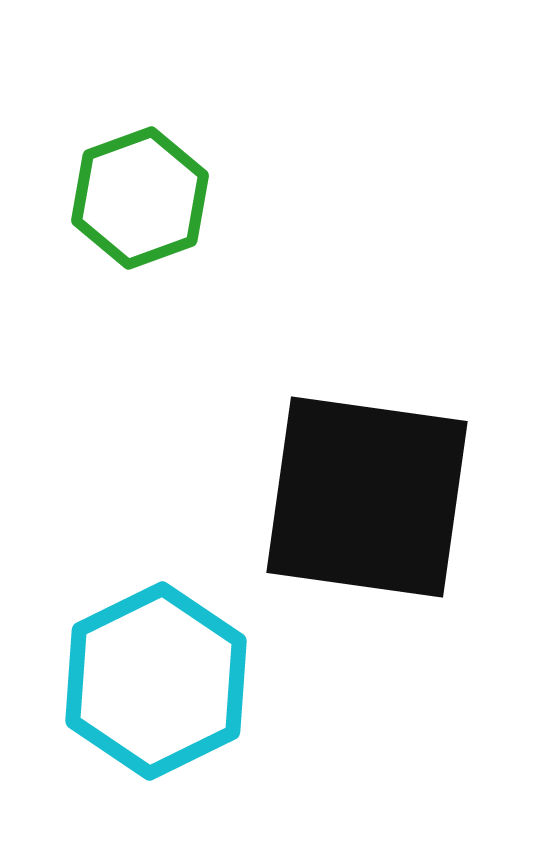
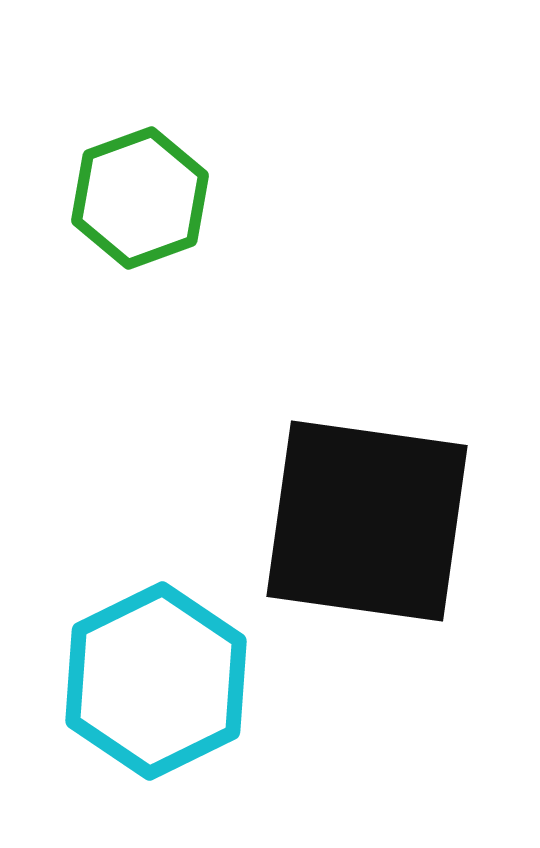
black square: moved 24 px down
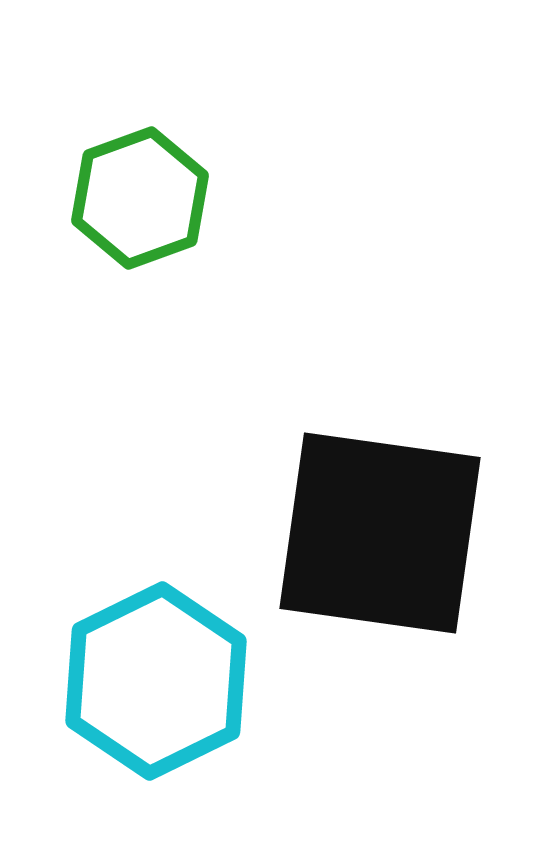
black square: moved 13 px right, 12 px down
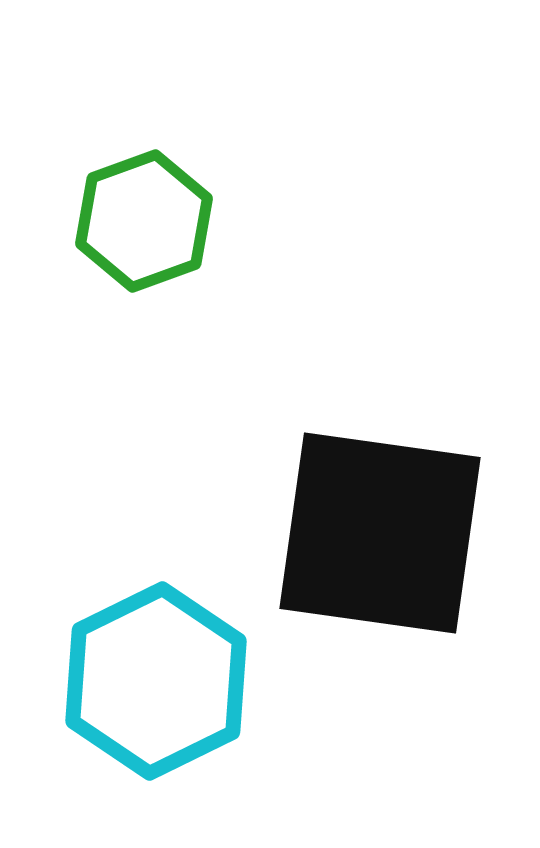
green hexagon: moved 4 px right, 23 px down
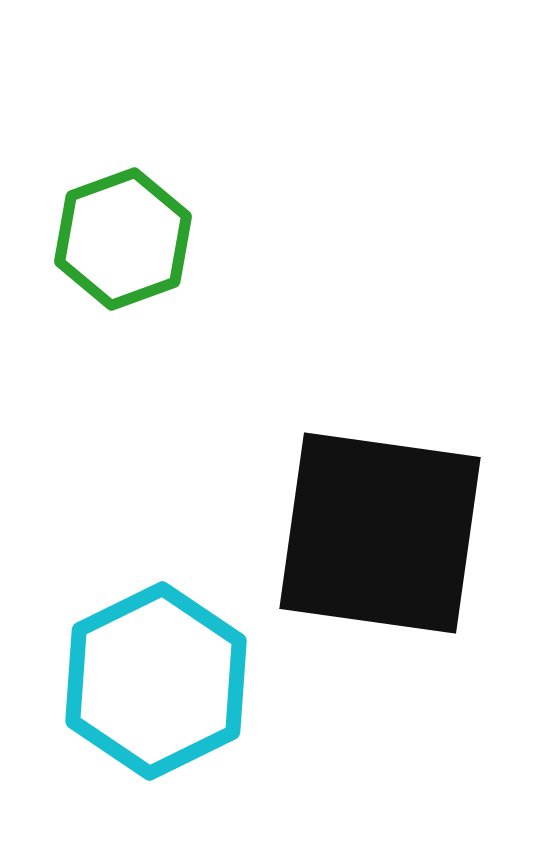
green hexagon: moved 21 px left, 18 px down
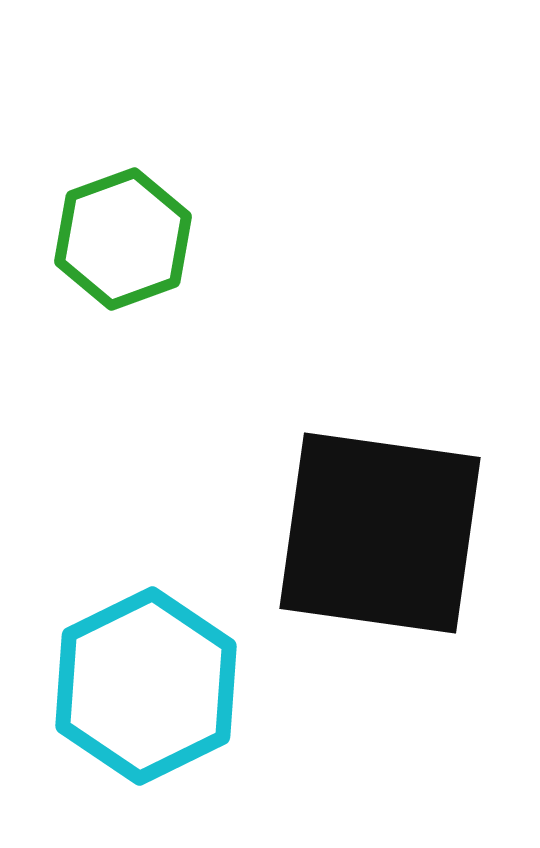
cyan hexagon: moved 10 px left, 5 px down
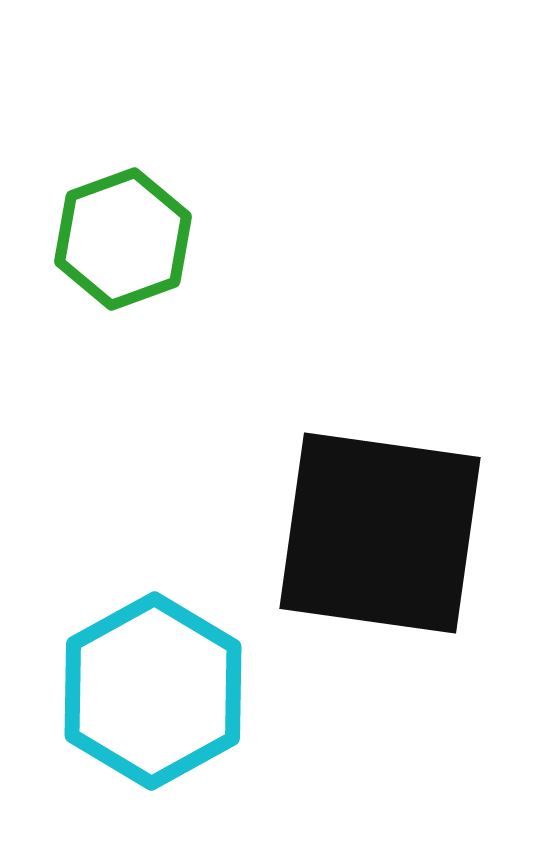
cyan hexagon: moved 7 px right, 5 px down; rotated 3 degrees counterclockwise
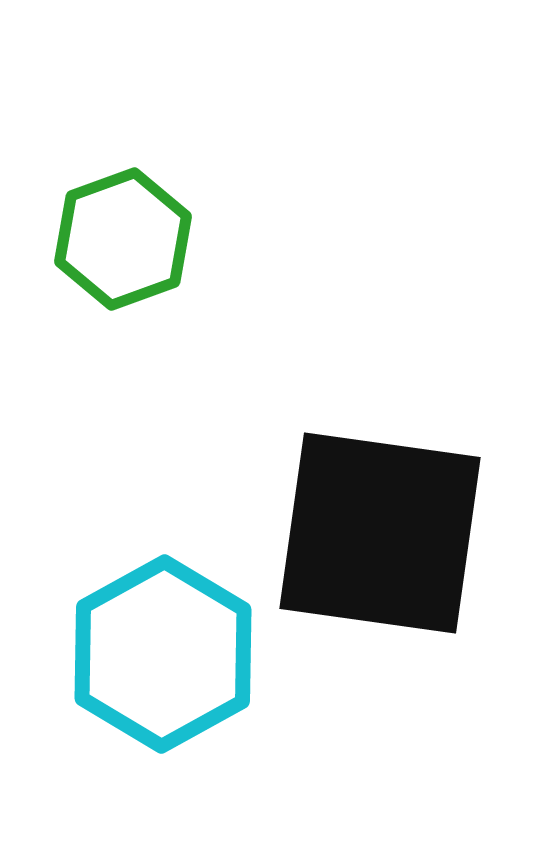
cyan hexagon: moved 10 px right, 37 px up
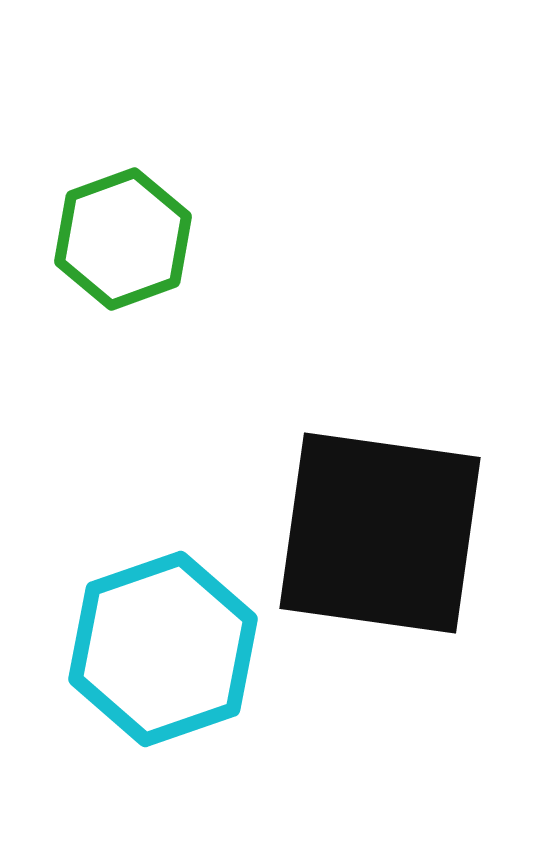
cyan hexagon: moved 5 px up; rotated 10 degrees clockwise
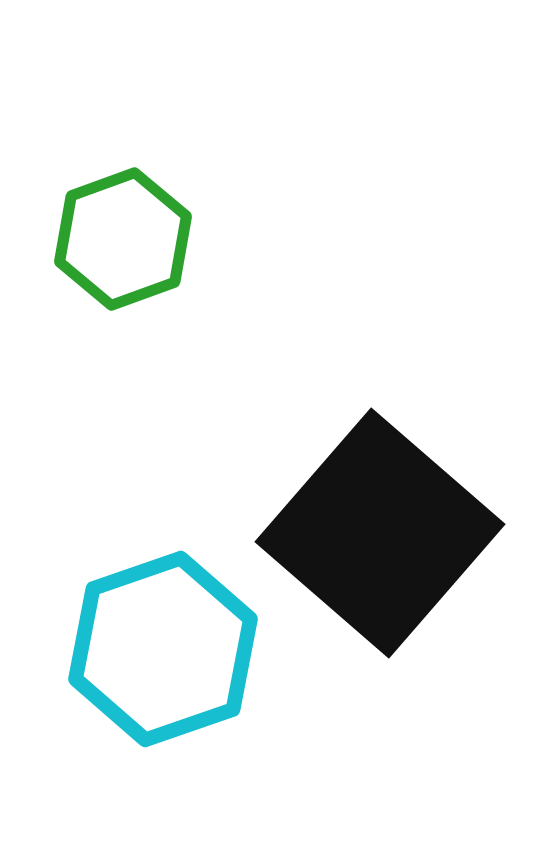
black square: rotated 33 degrees clockwise
